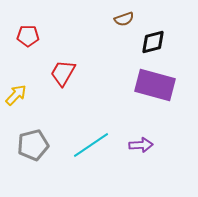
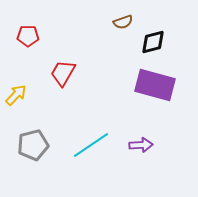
brown semicircle: moved 1 px left, 3 px down
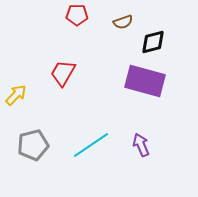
red pentagon: moved 49 px right, 21 px up
purple rectangle: moved 10 px left, 4 px up
purple arrow: rotated 110 degrees counterclockwise
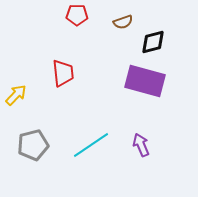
red trapezoid: rotated 144 degrees clockwise
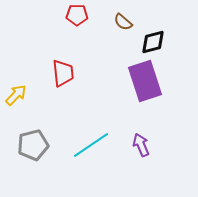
brown semicircle: rotated 60 degrees clockwise
purple rectangle: rotated 57 degrees clockwise
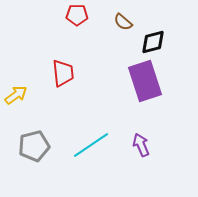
yellow arrow: rotated 10 degrees clockwise
gray pentagon: moved 1 px right, 1 px down
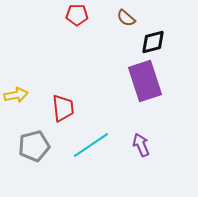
brown semicircle: moved 3 px right, 4 px up
red trapezoid: moved 35 px down
yellow arrow: rotated 25 degrees clockwise
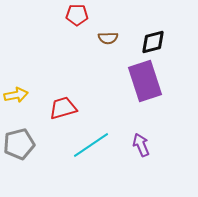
brown semicircle: moved 18 px left, 20 px down; rotated 42 degrees counterclockwise
red trapezoid: rotated 100 degrees counterclockwise
gray pentagon: moved 15 px left, 2 px up
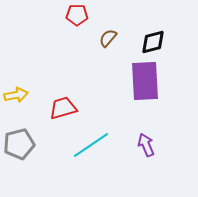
brown semicircle: rotated 132 degrees clockwise
purple rectangle: rotated 15 degrees clockwise
purple arrow: moved 5 px right
